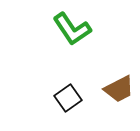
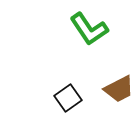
green L-shape: moved 17 px right
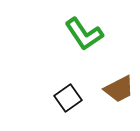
green L-shape: moved 5 px left, 5 px down
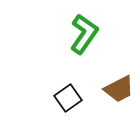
green L-shape: rotated 111 degrees counterclockwise
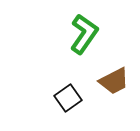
brown trapezoid: moved 5 px left, 8 px up
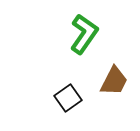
brown trapezoid: rotated 36 degrees counterclockwise
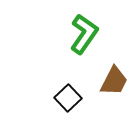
black square: rotated 8 degrees counterclockwise
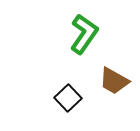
brown trapezoid: rotated 92 degrees clockwise
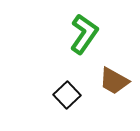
black square: moved 1 px left, 3 px up
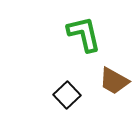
green L-shape: rotated 48 degrees counterclockwise
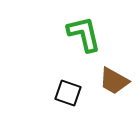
black square: moved 1 px right, 2 px up; rotated 28 degrees counterclockwise
